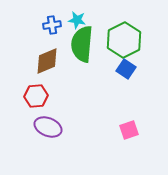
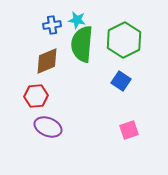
blue square: moved 5 px left, 12 px down
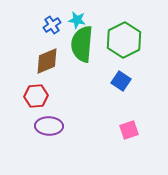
blue cross: rotated 24 degrees counterclockwise
purple ellipse: moved 1 px right, 1 px up; rotated 20 degrees counterclockwise
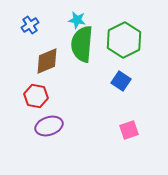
blue cross: moved 22 px left
red hexagon: rotated 15 degrees clockwise
purple ellipse: rotated 20 degrees counterclockwise
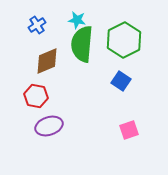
blue cross: moved 7 px right
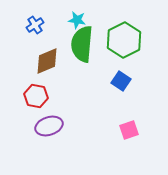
blue cross: moved 2 px left
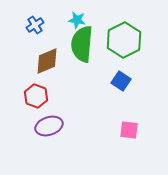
red hexagon: rotated 10 degrees clockwise
pink square: rotated 24 degrees clockwise
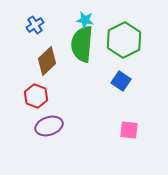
cyan star: moved 8 px right
brown diamond: rotated 20 degrees counterclockwise
